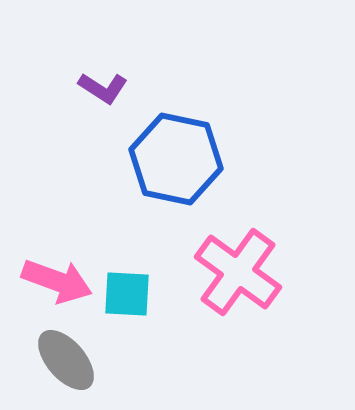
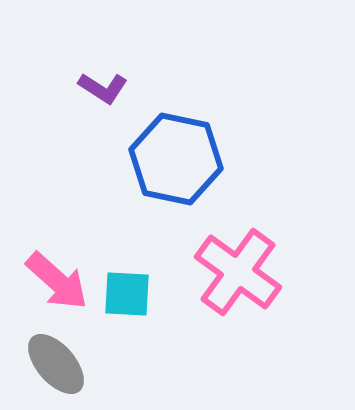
pink arrow: rotated 22 degrees clockwise
gray ellipse: moved 10 px left, 4 px down
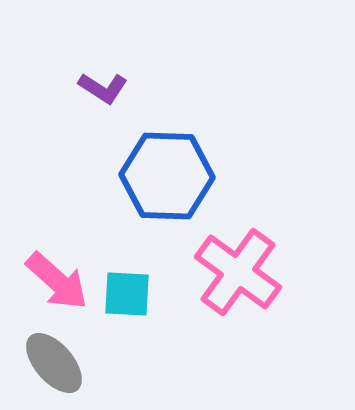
blue hexagon: moved 9 px left, 17 px down; rotated 10 degrees counterclockwise
gray ellipse: moved 2 px left, 1 px up
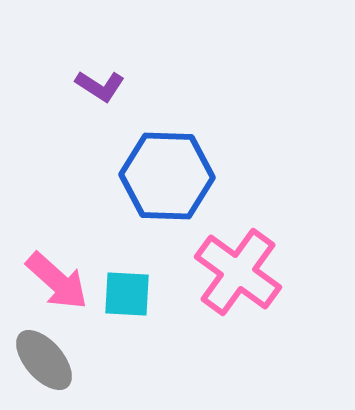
purple L-shape: moved 3 px left, 2 px up
gray ellipse: moved 10 px left, 3 px up
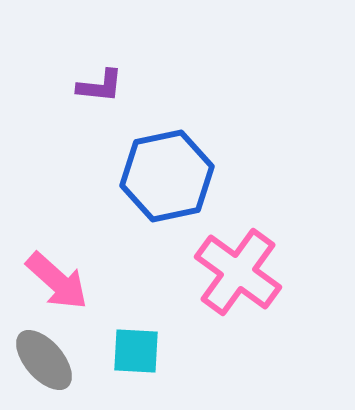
purple L-shape: rotated 27 degrees counterclockwise
blue hexagon: rotated 14 degrees counterclockwise
cyan square: moved 9 px right, 57 px down
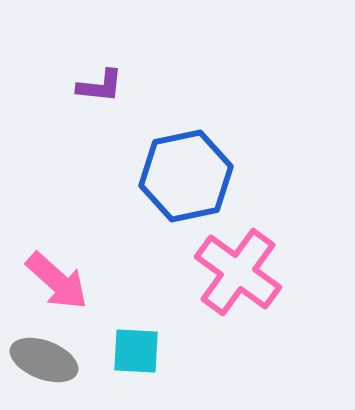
blue hexagon: moved 19 px right
gray ellipse: rotated 28 degrees counterclockwise
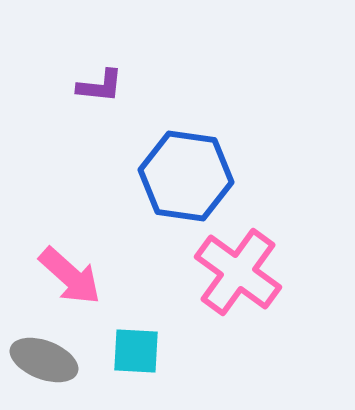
blue hexagon: rotated 20 degrees clockwise
pink arrow: moved 13 px right, 5 px up
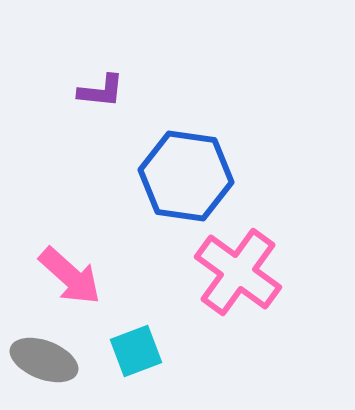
purple L-shape: moved 1 px right, 5 px down
cyan square: rotated 24 degrees counterclockwise
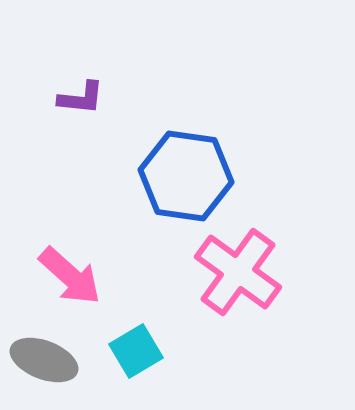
purple L-shape: moved 20 px left, 7 px down
cyan square: rotated 10 degrees counterclockwise
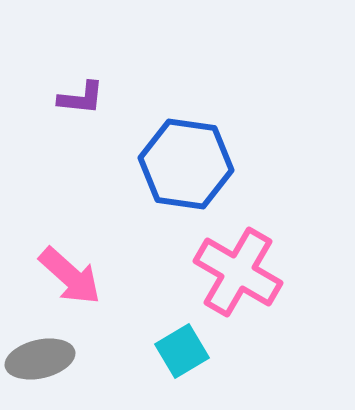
blue hexagon: moved 12 px up
pink cross: rotated 6 degrees counterclockwise
cyan square: moved 46 px right
gray ellipse: moved 4 px left, 1 px up; rotated 34 degrees counterclockwise
